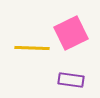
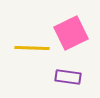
purple rectangle: moved 3 px left, 3 px up
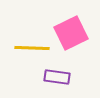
purple rectangle: moved 11 px left
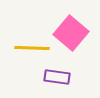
pink square: rotated 24 degrees counterclockwise
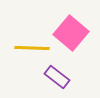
purple rectangle: rotated 30 degrees clockwise
